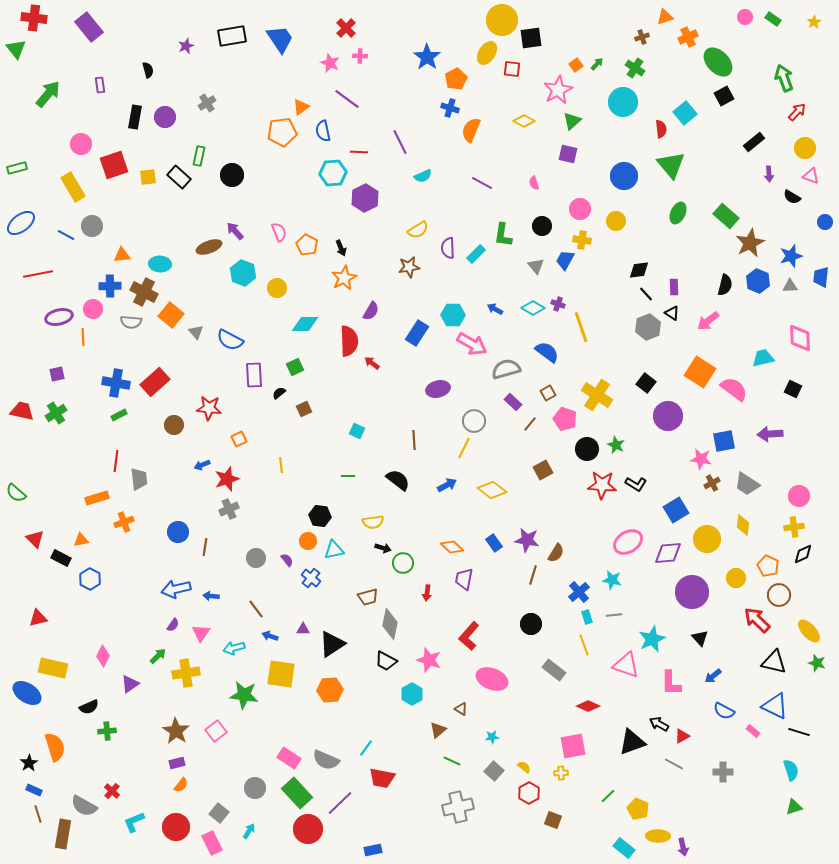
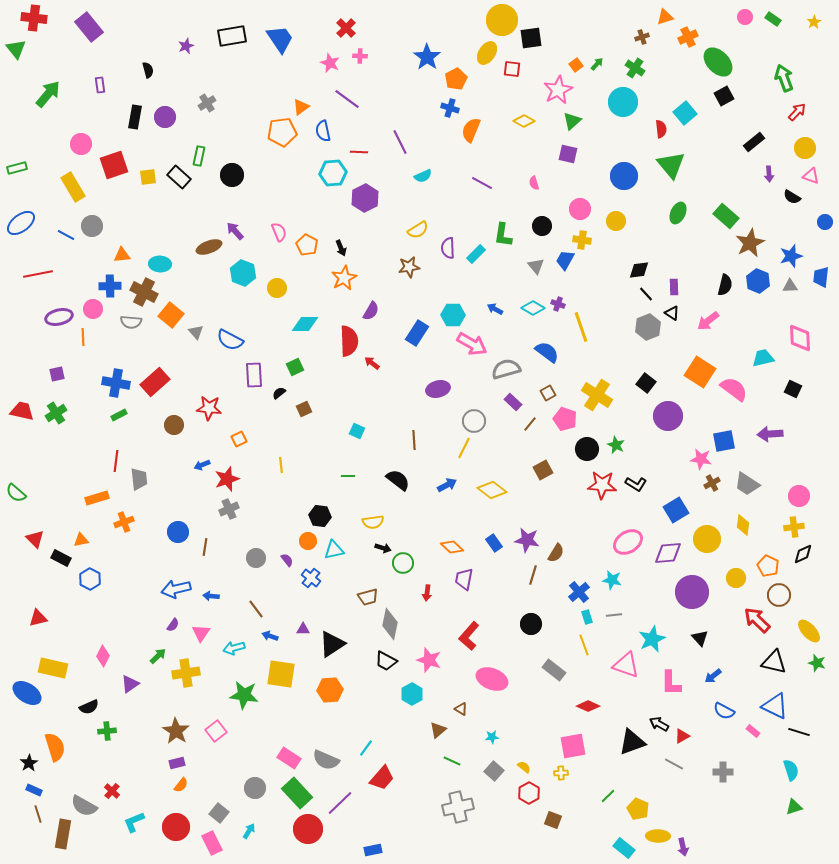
red trapezoid at (382, 778): rotated 60 degrees counterclockwise
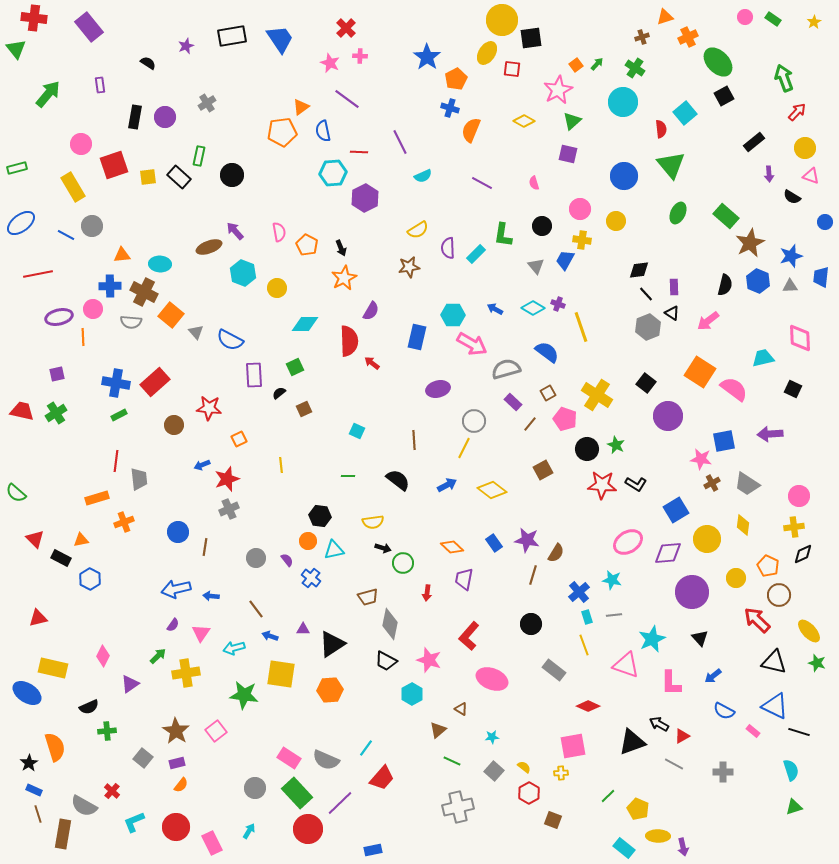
black semicircle at (148, 70): moved 7 px up; rotated 42 degrees counterclockwise
pink semicircle at (279, 232): rotated 12 degrees clockwise
blue rectangle at (417, 333): moved 4 px down; rotated 20 degrees counterclockwise
gray square at (219, 813): moved 76 px left, 55 px up
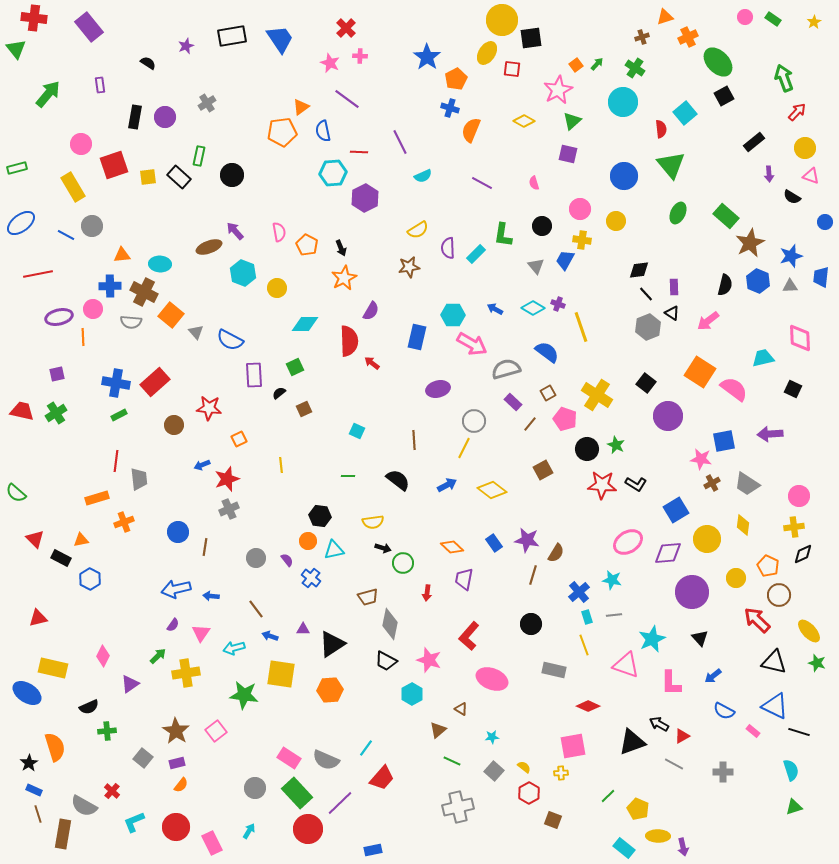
gray rectangle at (554, 670): rotated 25 degrees counterclockwise
